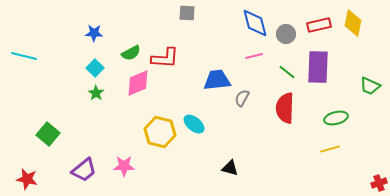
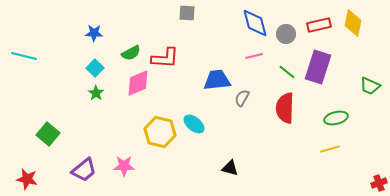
purple rectangle: rotated 16 degrees clockwise
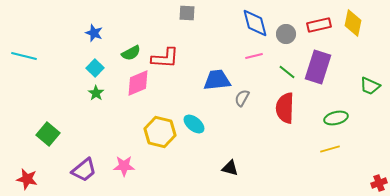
blue star: rotated 18 degrees clockwise
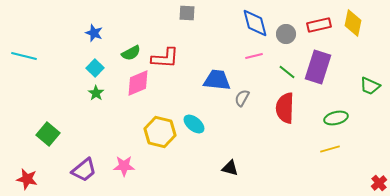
blue trapezoid: rotated 12 degrees clockwise
red cross: rotated 21 degrees counterclockwise
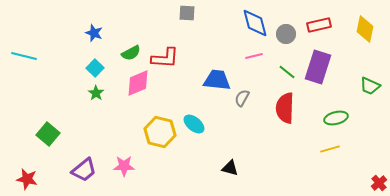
yellow diamond: moved 12 px right, 6 px down
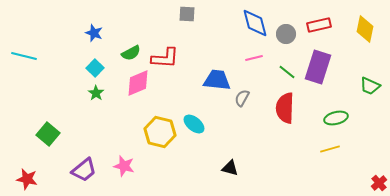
gray square: moved 1 px down
pink line: moved 2 px down
pink star: rotated 15 degrees clockwise
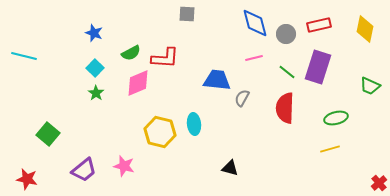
cyan ellipse: rotated 45 degrees clockwise
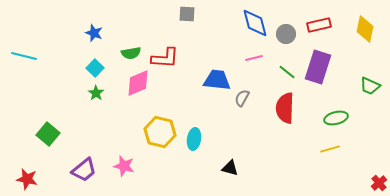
green semicircle: rotated 18 degrees clockwise
cyan ellipse: moved 15 px down; rotated 15 degrees clockwise
